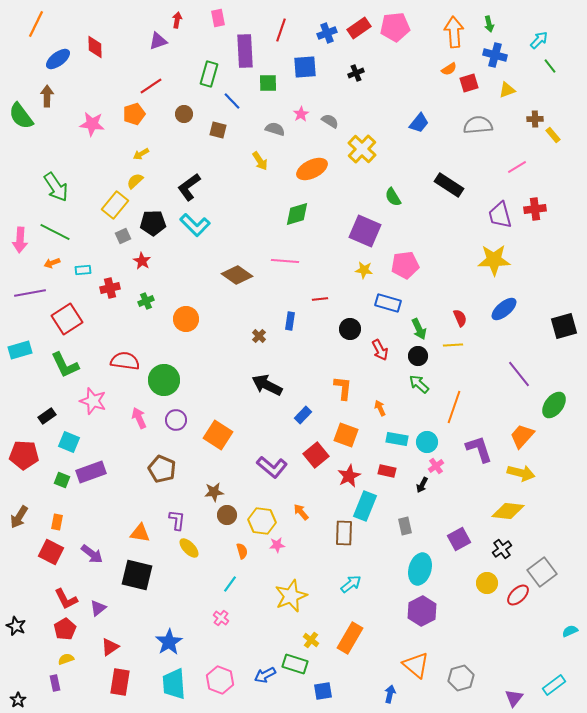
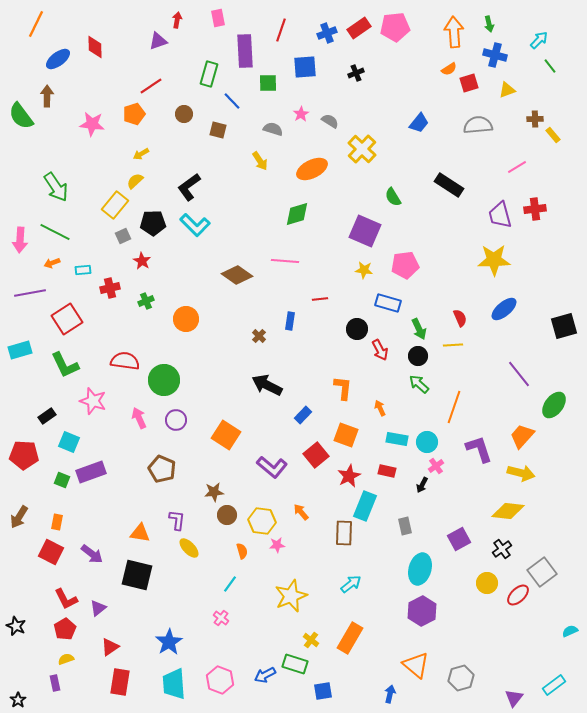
gray semicircle at (275, 129): moved 2 px left
black circle at (350, 329): moved 7 px right
orange square at (218, 435): moved 8 px right
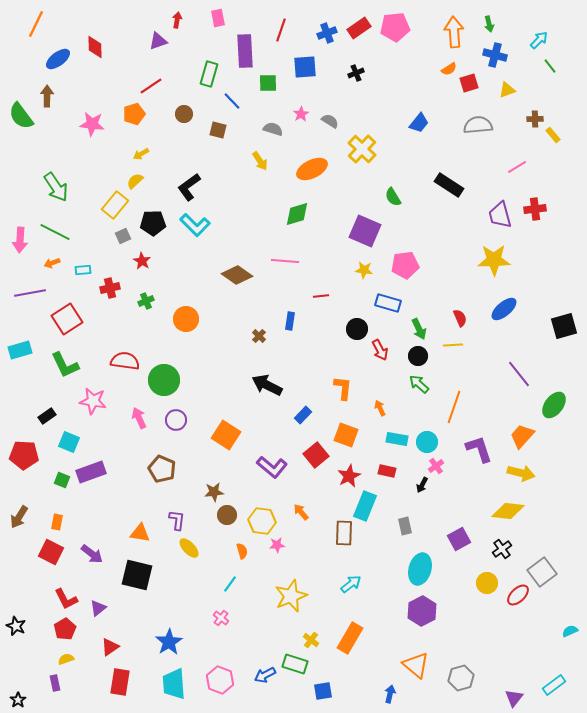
red line at (320, 299): moved 1 px right, 3 px up
pink star at (93, 401): rotated 8 degrees counterclockwise
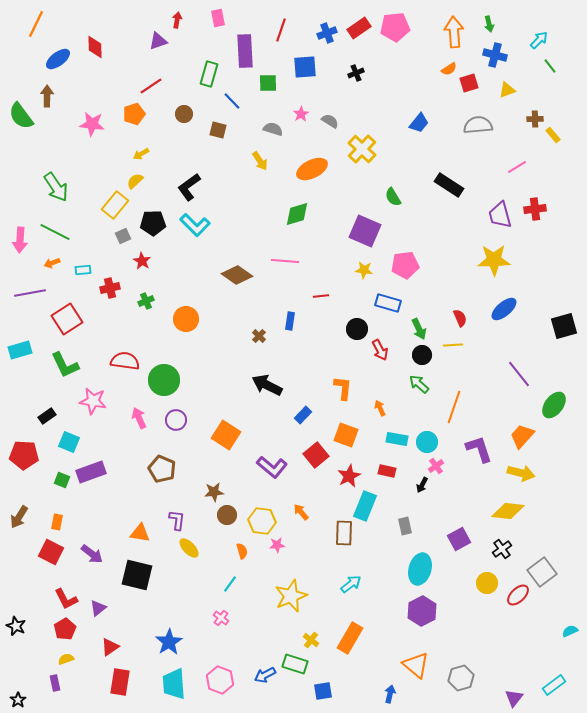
black circle at (418, 356): moved 4 px right, 1 px up
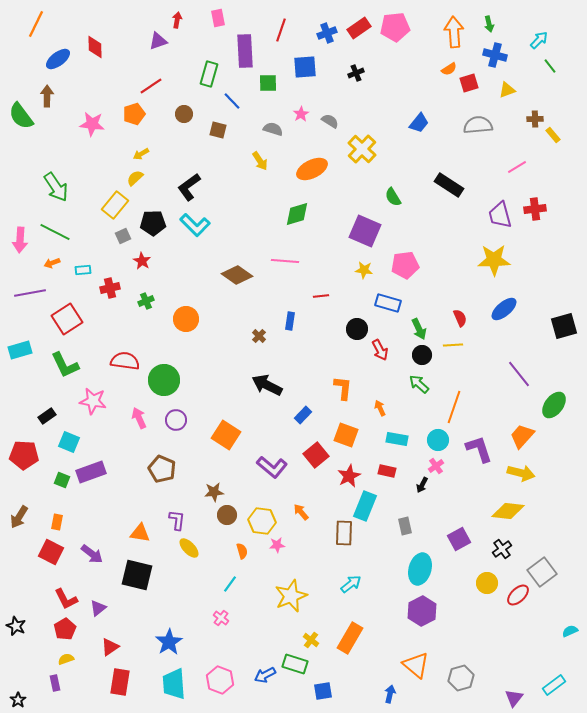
yellow semicircle at (135, 181): moved 3 px up
cyan circle at (427, 442): moved 11 px right, 2 px up
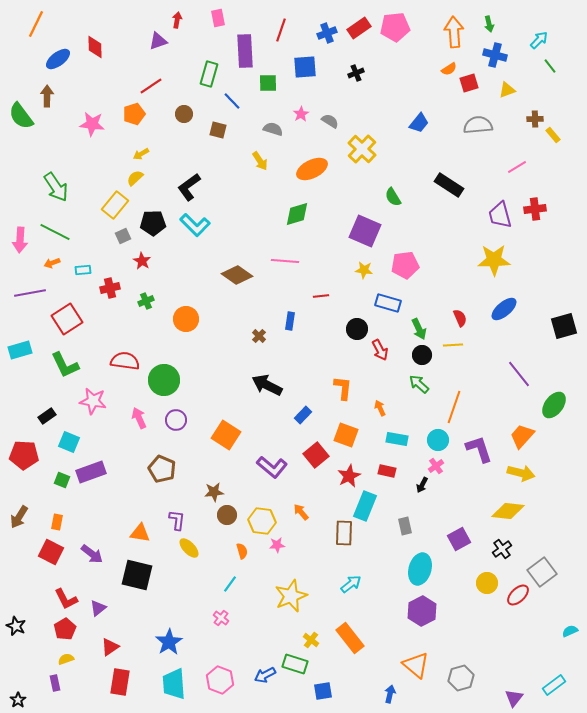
orange rectangle at (350, 638): rotated 68 degrees counterclockwise
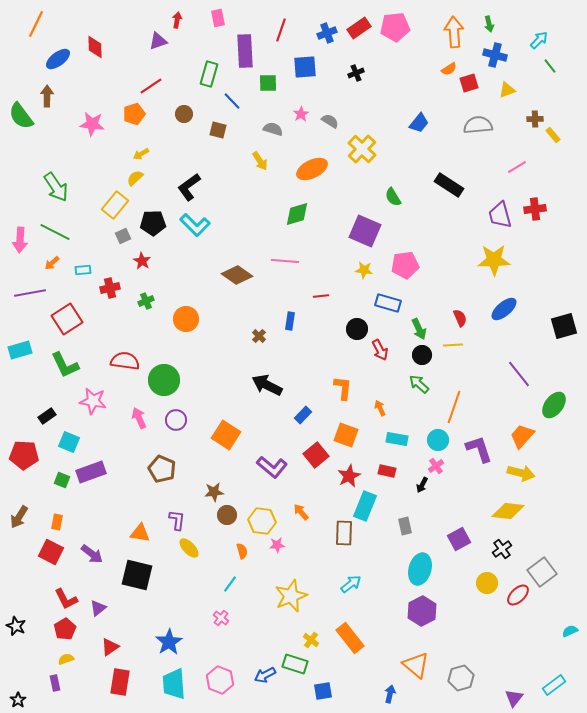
orange arrow at (52, 263): rotated 21 degrees counterclockwise
